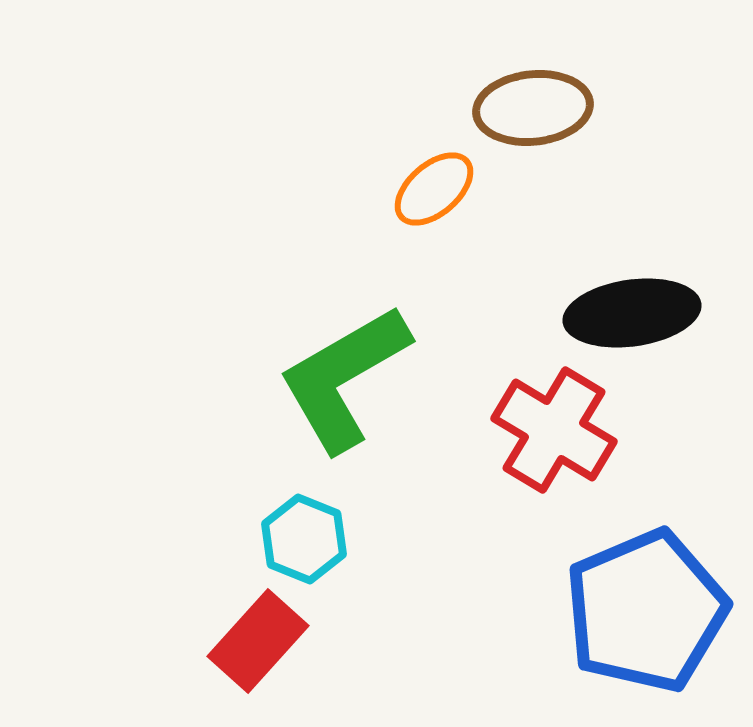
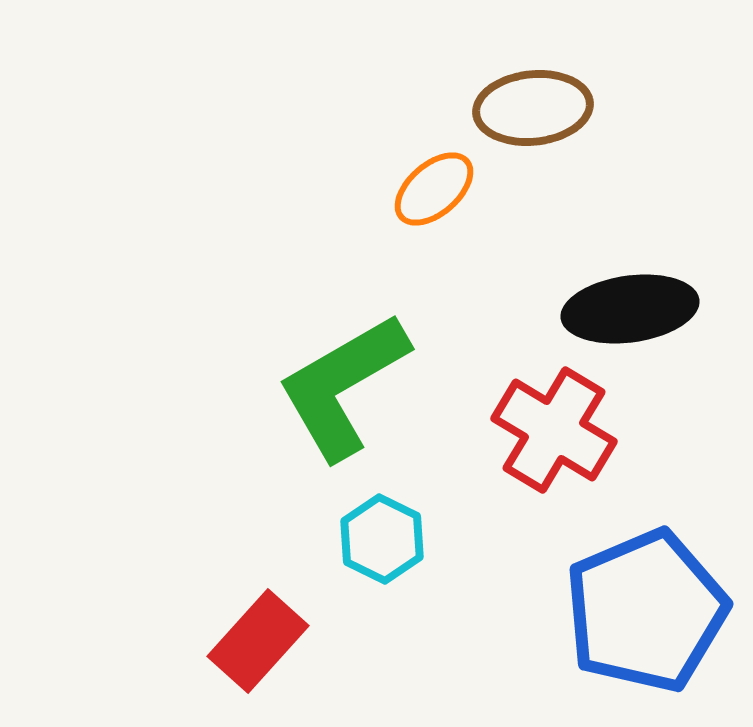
black ellipse: moved 2 px left, 4 px up
green L-shape: moved 1 px left, 8 px down
cyan hexagon: moved 78 px right; rotated 4 degrees clockwise
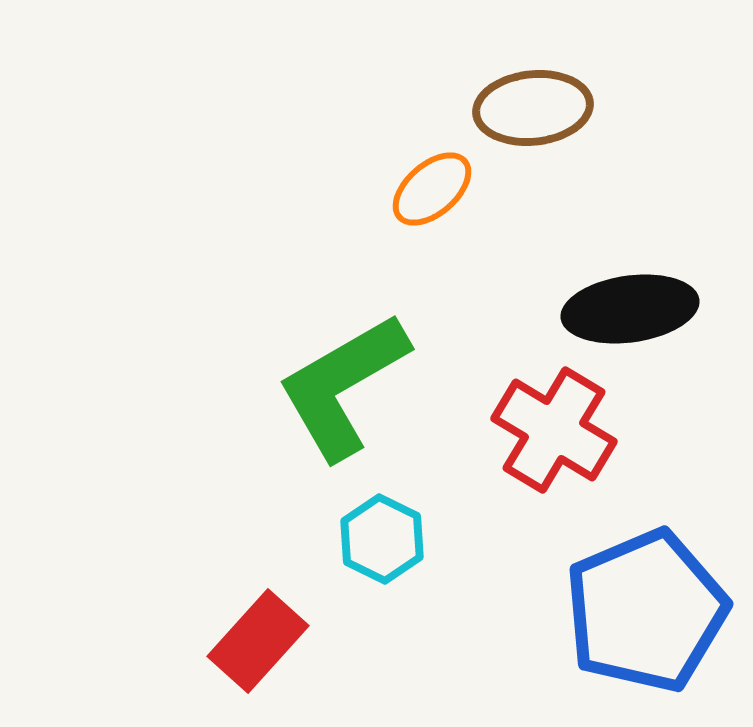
orange ellipse: moved 2 px left
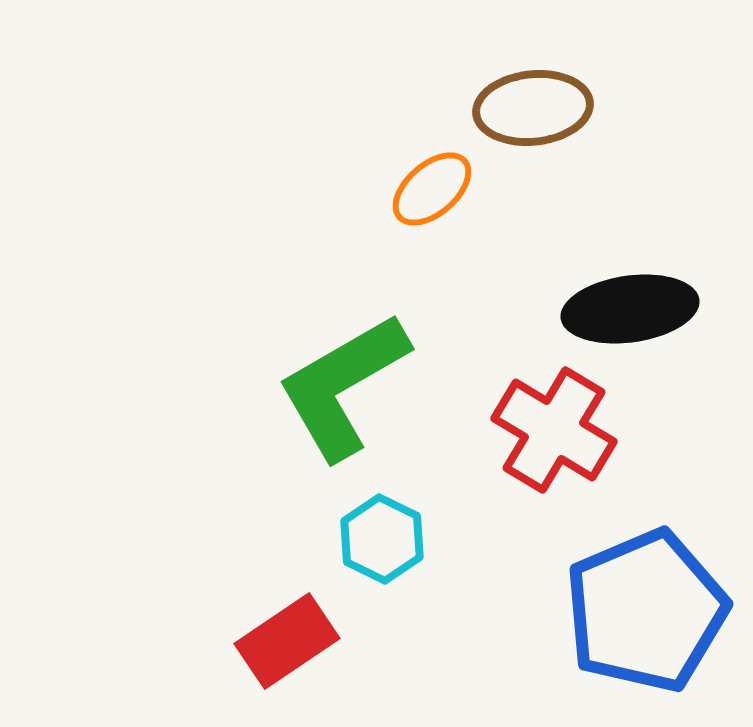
red rectangle: moved 29 px right; rotated 14 degrees clockwise
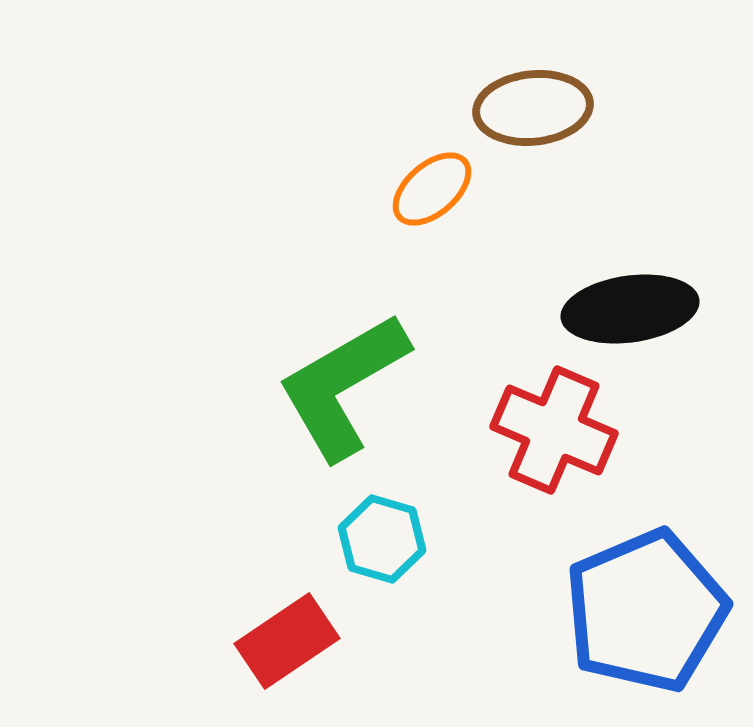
red cross: rotated 8 degrees counterclockwise
cyan hexagon: rotated 10 degrees counterclockwise
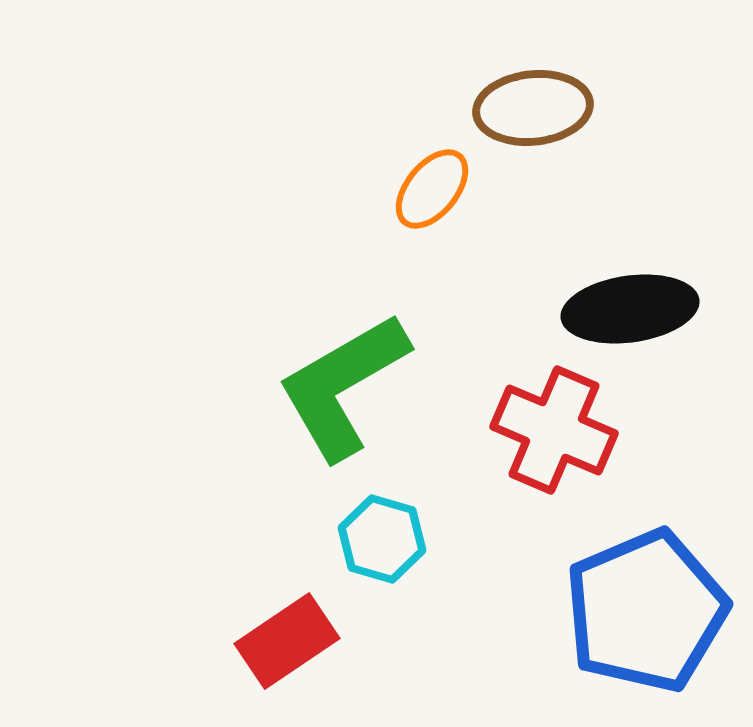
orange ellipse: rotated 10 degrees counterclockwise
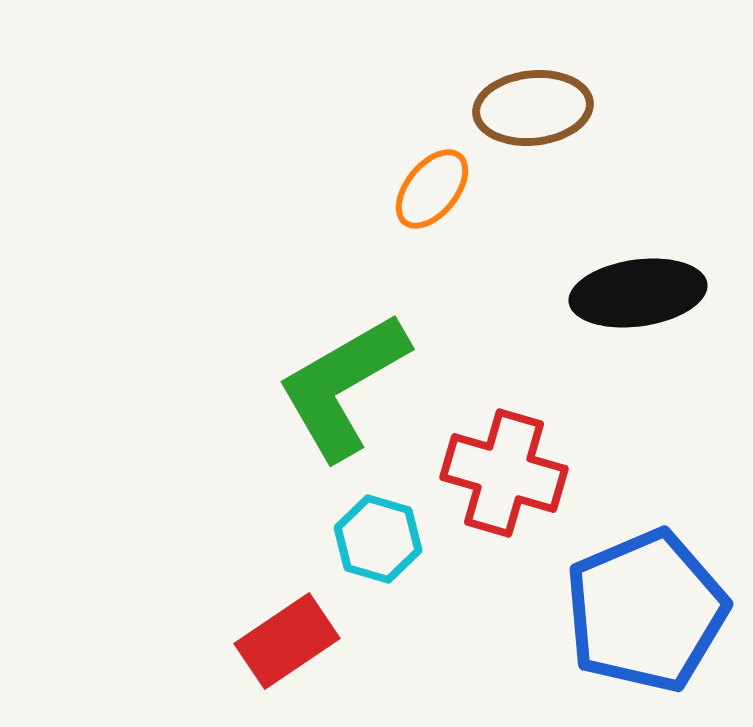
black ellipse: moved 8 px right, 16 px up
red cross: moved 50 px left, 43 px down; rotated 7 degrees counterclockwise
cyan hexagon: moved 4 px left
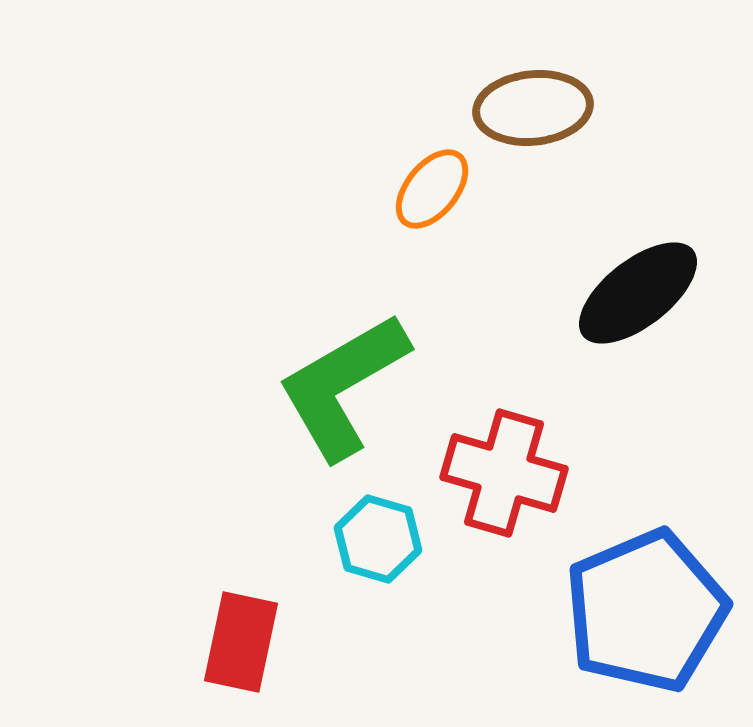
black ellipse: rotated 30 degrees counterclockwise
red rectangle: moved 46 px left, 1 px down; rotated 44 degrees counterclockwise
